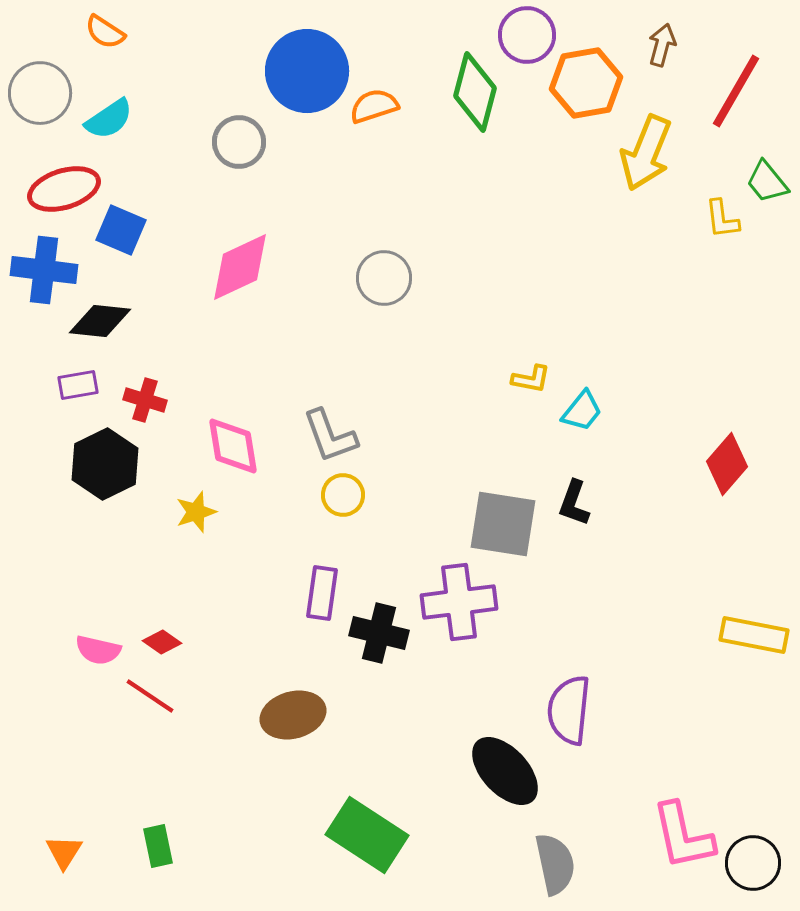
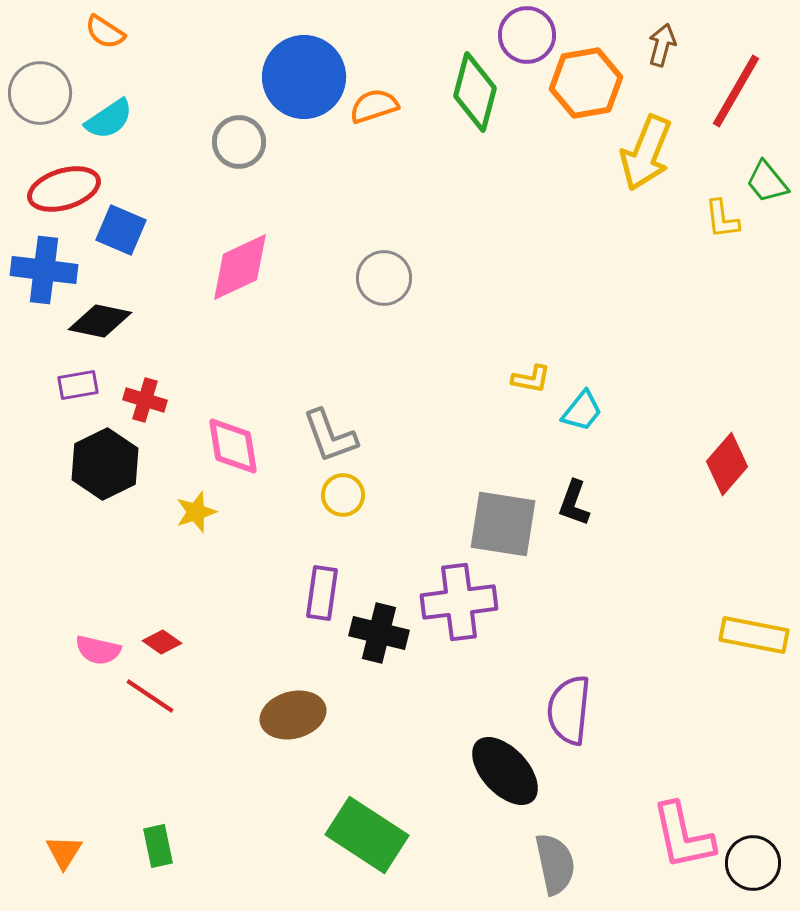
blue circle at (307, 71): moved 3 px left, 6 px down
black diamond at (100, 321): rotated 6 degrees clockwise
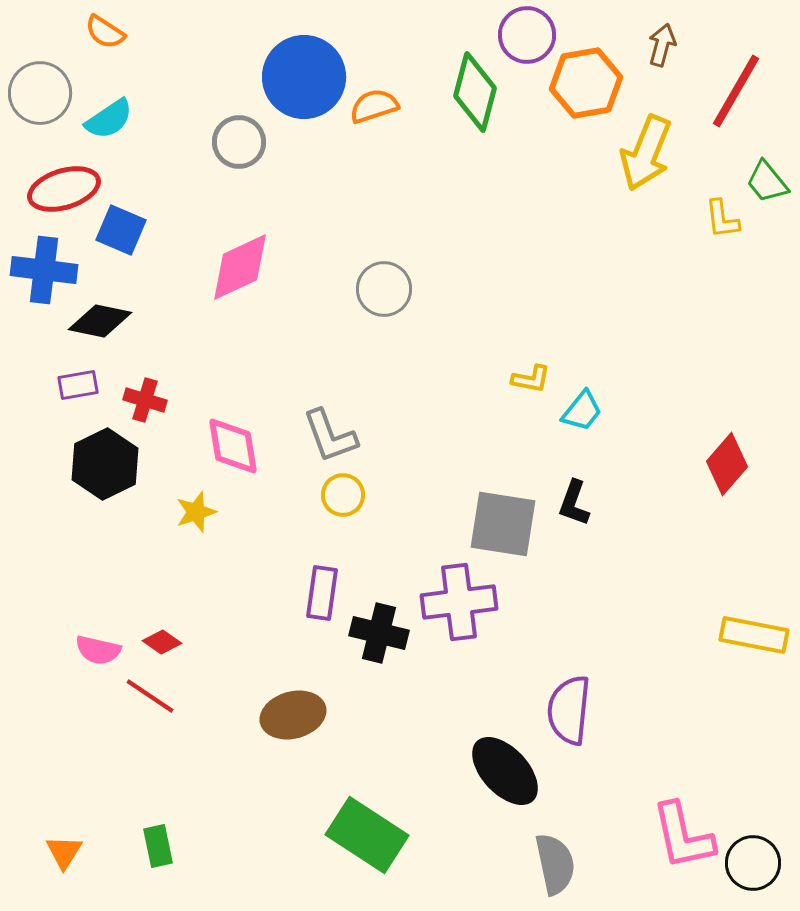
gray circle at (384, 278): moved 11 px down
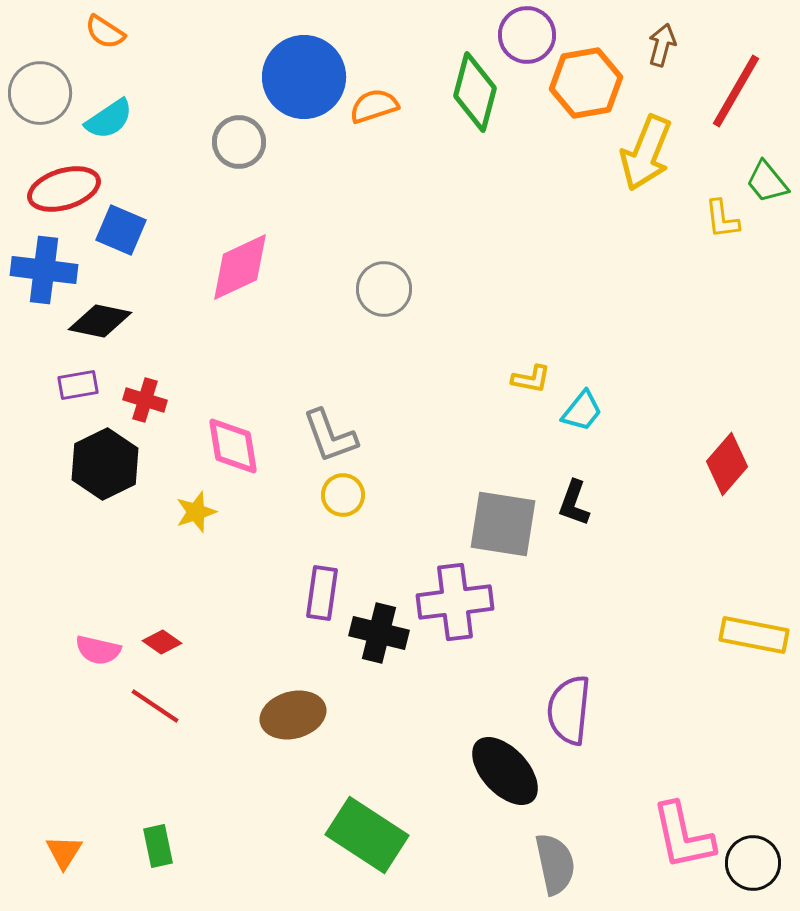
purple cross at (459, 602): moved 4 px left
red line at (150, 696): moved 5 px right, 10 px down
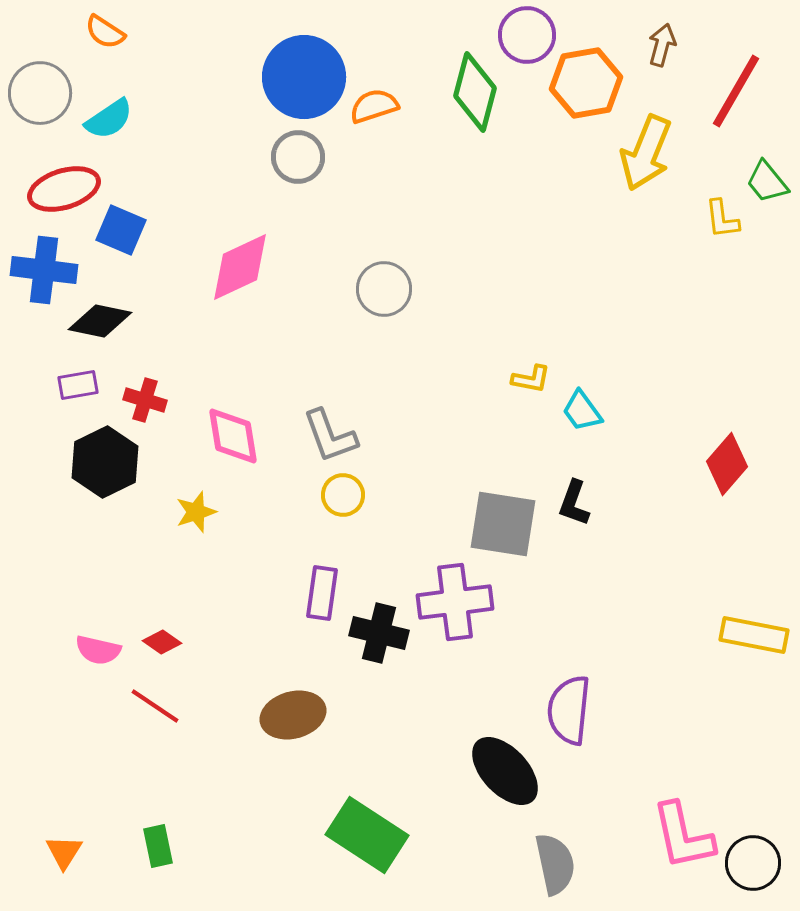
gray circle at (239, 142): moved 59 px right, 15 px down
cyan trapezoid at (582, 411): rotated 105 degrees clockwise
pink diamond at (233, 446): moved 10 px up
black hexagon at (105, 464): moved 2 px up
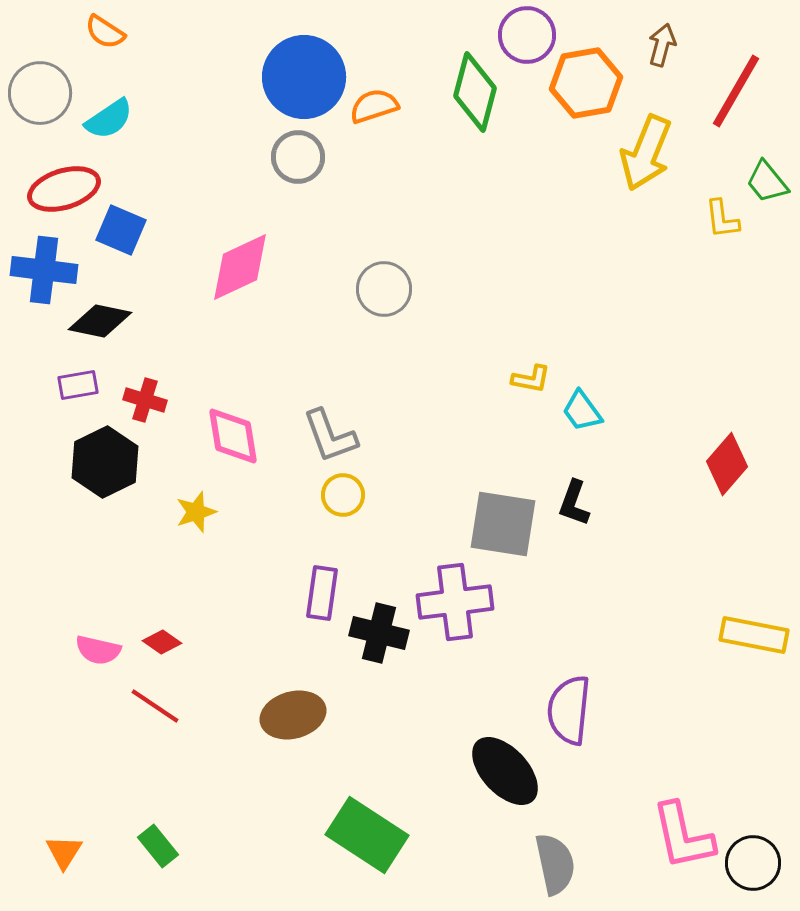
green rectangle at (158, 846): rotated 27 degrees counterclockwise
